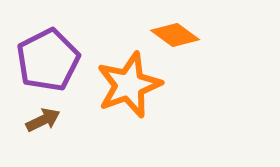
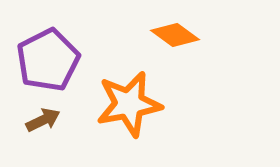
orange star: moved 19 px down; rotated 10 degrees clockwise
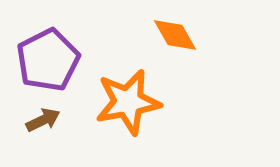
orange diamond: rotated 24 degrees clockwise
orange star: moved 1 px left, 2 px up
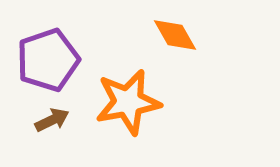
purple pentagon: rotated 8 degrees clockwise
brown arrow: moved 9 px right
